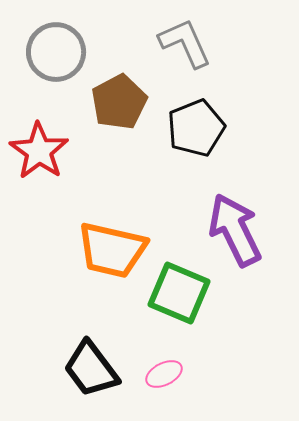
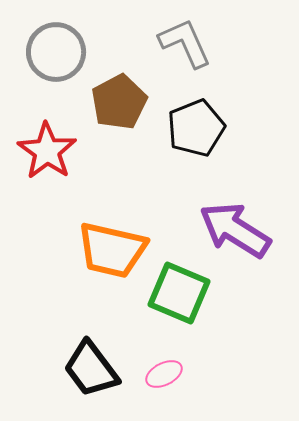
red star: moved 8 px right
purple arrow: rotated 32 degrees counterclockwise
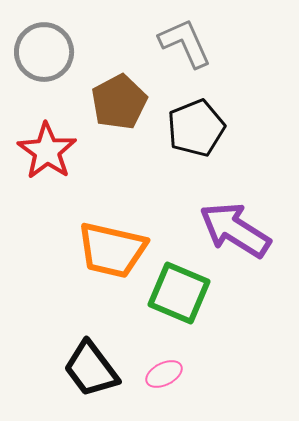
gray circle: moved 12 px left
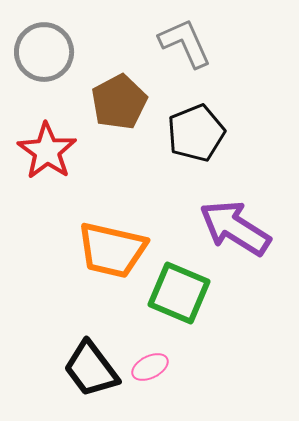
black pentagon: moved 5 px down
purple arrow: moved 2 px up
pink ellipse: moved 14 px left, 7 px up
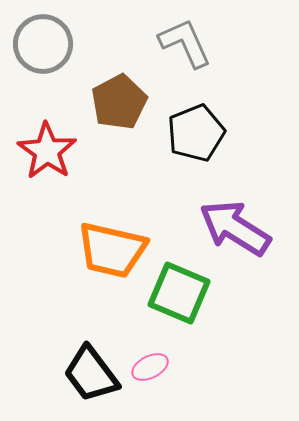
gray circle: moved 1 px left, 8 px up
black trapezoid: moved 5 px down
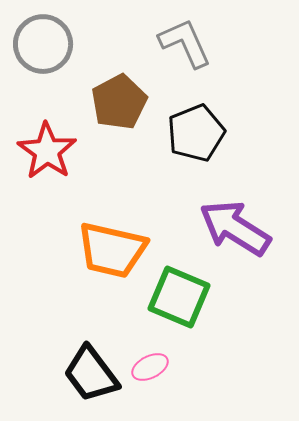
green square: moved 4 px down
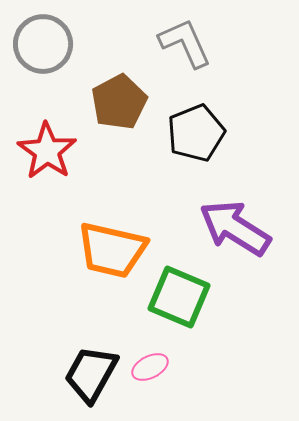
black trapezoid: rotated 66 degrees clockwise
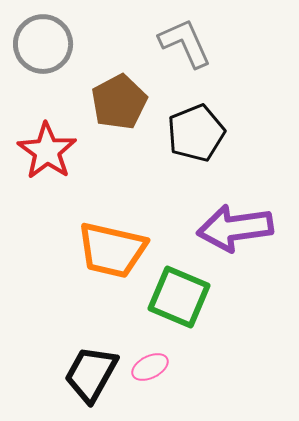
purple arrow: rotated 40 degrees counterclockwise
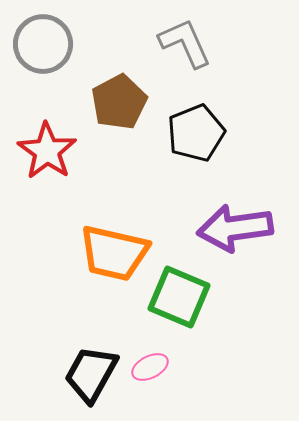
orange trapezoid: moved 2 px right, 3 px down
